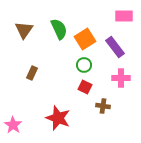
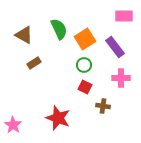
brown triangle: moved 5 px down; rotated 36 degrees counterclockwise
brown rectangle: moved 2 px right, 10 px up; rotated 32 degrees clockwise
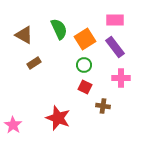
pink rectangle: moved 9 px left, 4 px down
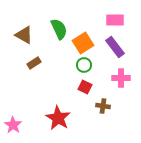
orange square: moved 2 px left, 4 px down
red star: rotated 10 degrees clockwise
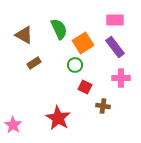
green circle: moved 9 px left
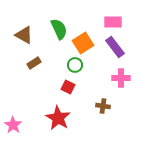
pink rectangle: moved 2 px left, 2 px down
red square: moved 17 px left
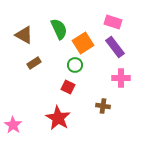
pink rectangle: rotated 18 degrees clockwise
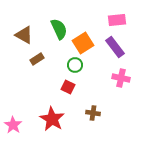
pink rectangle: moved 4 px right, 2 px up; rotated 24 degrees counterclockwise
brown rectangle: moved 3 px right, 4 px up
pink cross: rotated 12 degrees clockwise
brown cross: moved 10 px left, 7 px down
red star: moved 6 px left, 1 px down
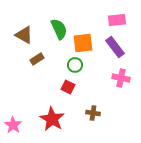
orange square: rotated 25 degrees clockwise
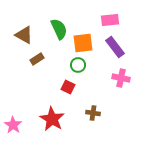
pink rectangle: moved 7 px left
green circle: moved 3 px right
